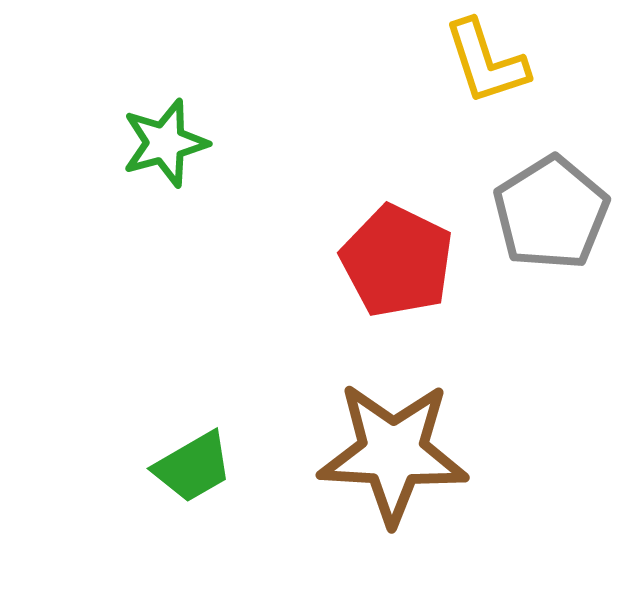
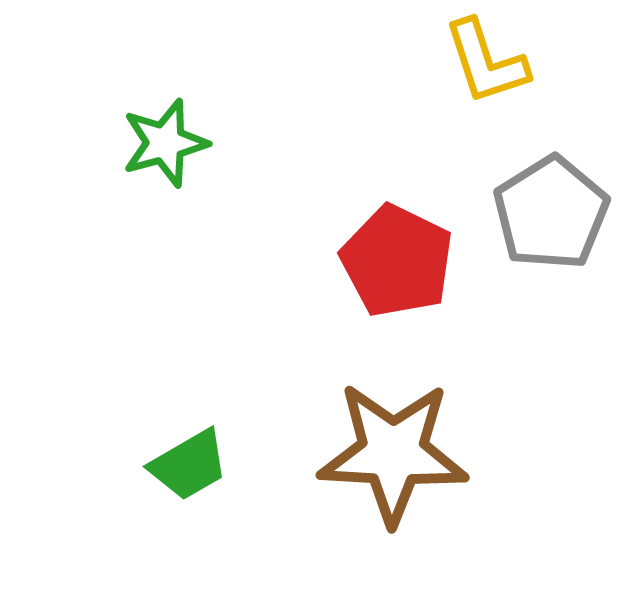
green trapezoid: moved 4 px left, 2 px up
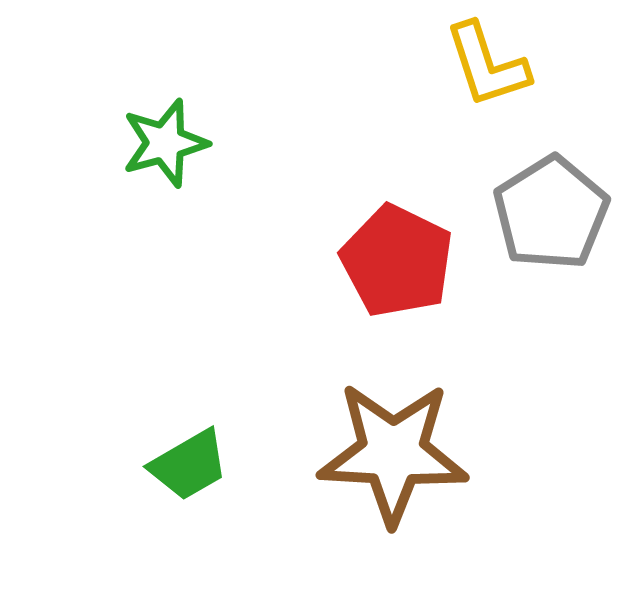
yellow L-shape: moved 1 px right, 3 px down
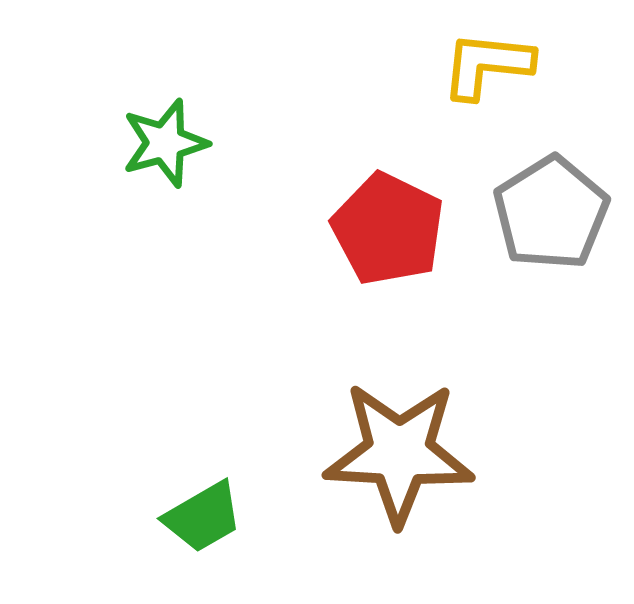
yellow L-shape: rotated 114 degrees clockwise
red pentagon: moved 9 px left, 32 px up
brown star: moved 6 px right
green trapezoid: moved 14 px right, 52 px down
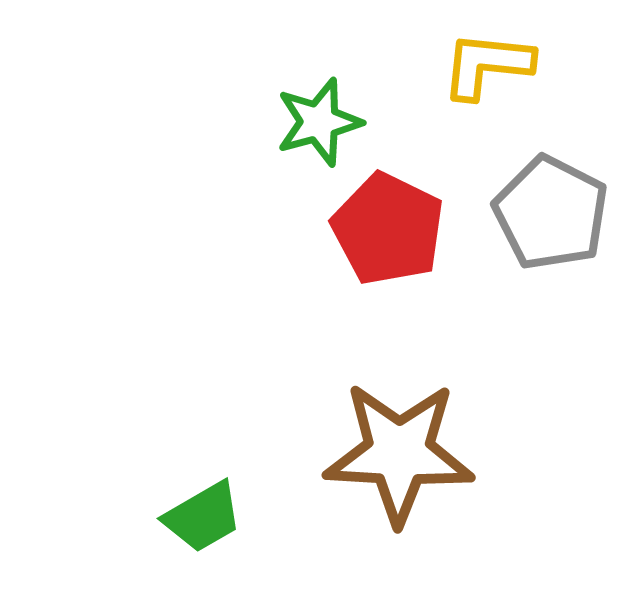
green star: moved 154 px right, 21 px up
gray pentagon: rotated 13 degrees counterclockwise
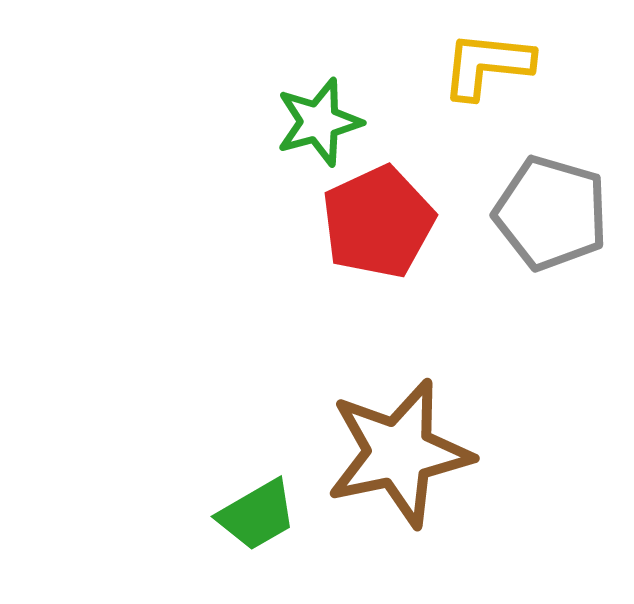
gray pentagon: rotated 11 degrees counterclockwise
red pentagon: moved 10 px left, 7 px up; rotated 21 degrees clockwise
brown star: rotated 15 degrees counterclockwise
green trapezoid: moved 54 px right, 2 px up
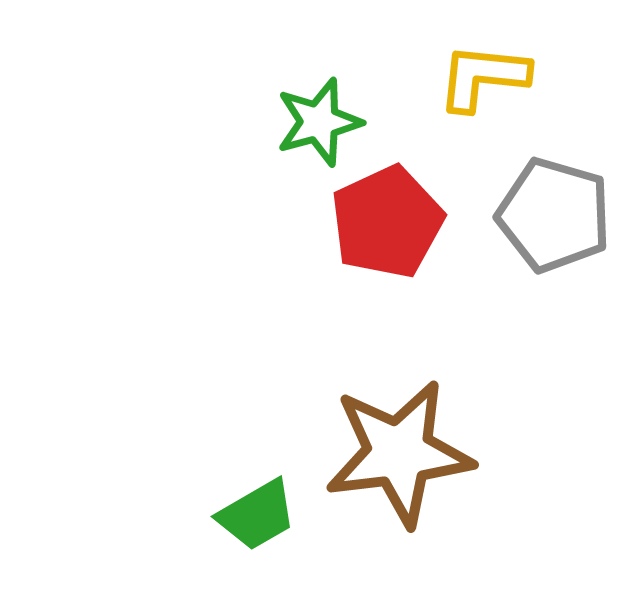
yellow L-shape: moved 4 px left, 12 px down
gray pentagon: moved 3 px right, 2 px down
red pentagon: moved 9 px right
brown star: rotated 5 degrees clockwise
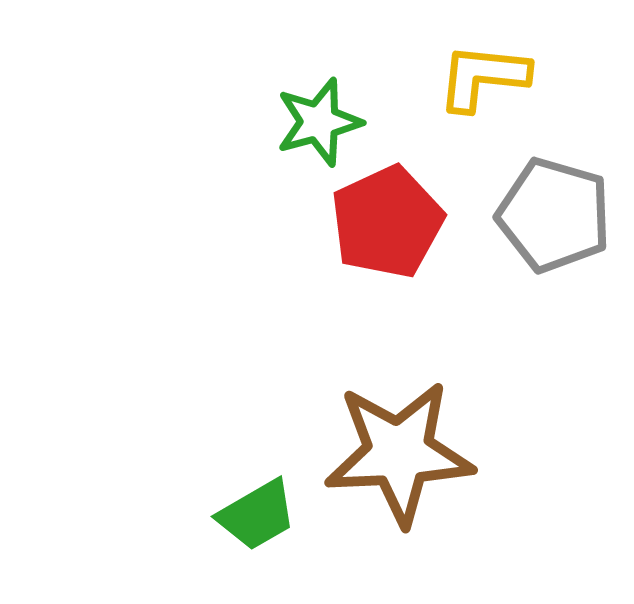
brown star: rotated 4 degrees clockwise
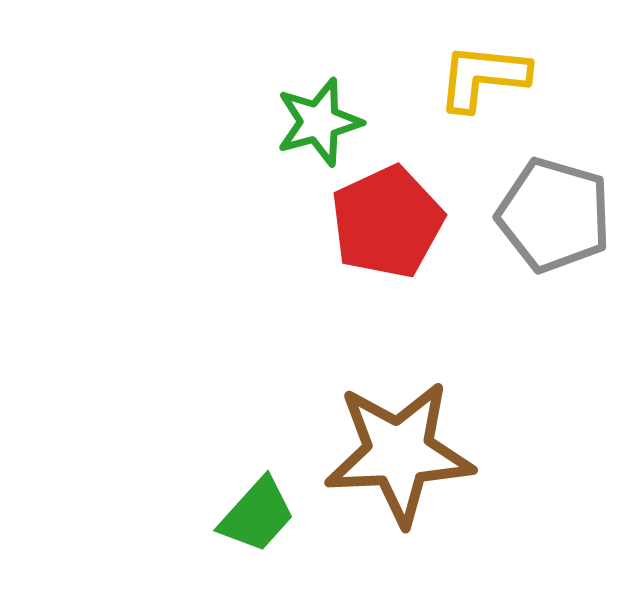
green trapezoid: rotated 18 degrees counterclockwise
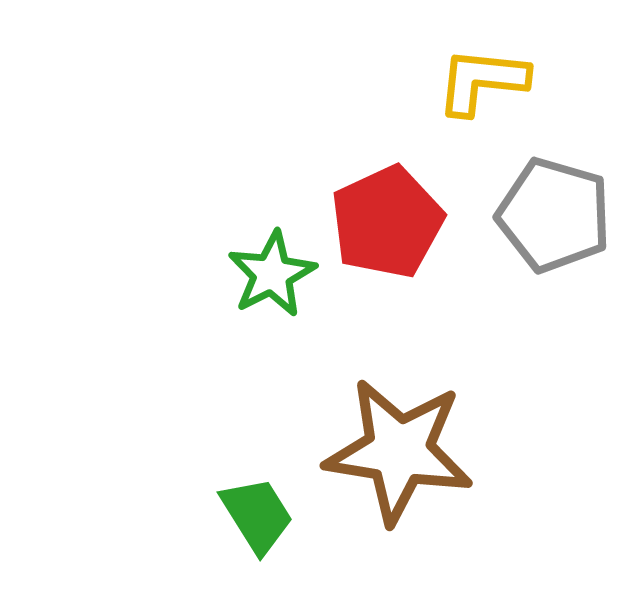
yellow L-shape: moved 1 px left, 4 px down
green star: moved 47 px left, 152 px down; rotated 12 degrees counterclockwise
brown star: moved 2 px up; rotated 12 degrees clockwise
green trapezoid: rotated 74 degrees counterclockwise
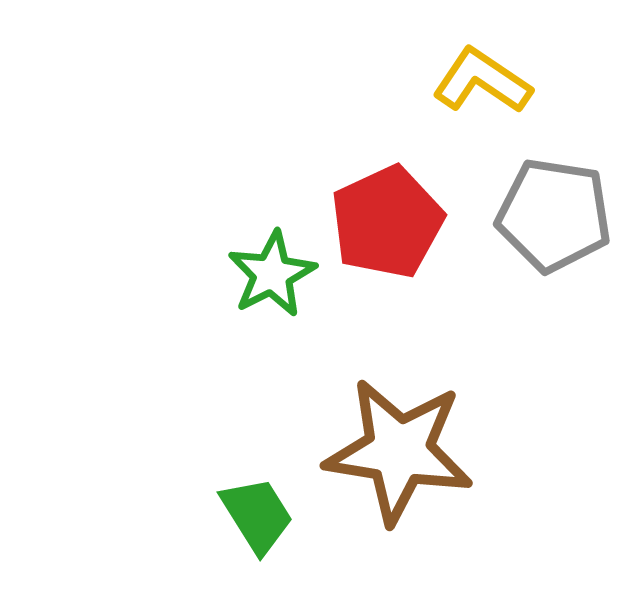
yellow L-shape: rotated 28 degrees clockwise
gray pentagon: rotated 7 degrees counterclockwise
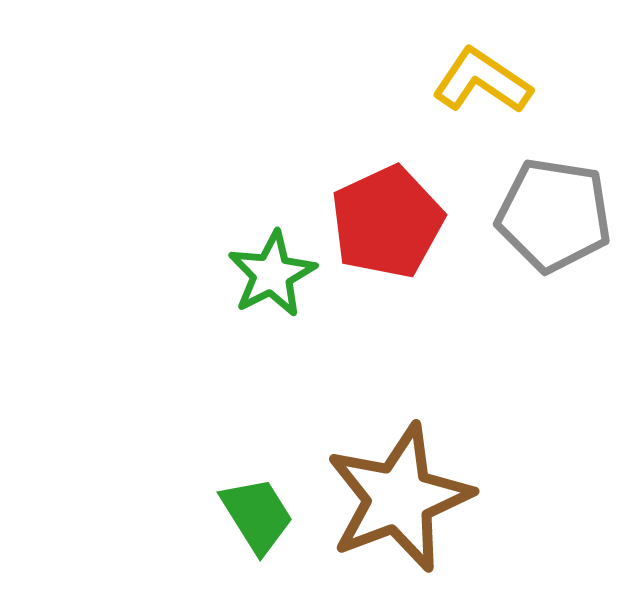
brown star: moved 47 px down; rotated 30 degrees counterclockwise
